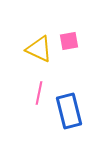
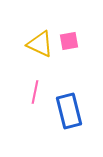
yellow triangle: moved 1 px right, 5 px up
pink line: moved 4 px left, 1 px up
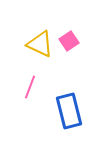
pink square: rotated 24 degrees counterclockwise
pink line: moved 5 px left, 5 px up; rotated 10 degrees clockwise
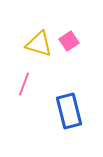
yellow triangle: moved 1 px left; rotated 8 degrees counterclockwise
pink line: moved 6 px left, 3 px up
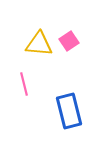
yellow triangle: rotated 12 degrees counterclockwise
pink line: rotated 35 degrees counterclockwise
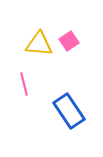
blue rectangle: rotated 20 degrees counterclockwise
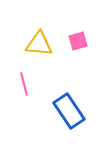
pink square: moved 9 px right; rotated 18 degrees clockwise
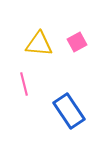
pink square: moved 1 px left, 1 px down; rotated 12 degrees counterclockwise
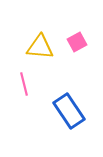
yellow triangle: moved 1 px right, 3 px down
